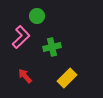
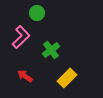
green circle: moved 3 px up
green cross: moved 1 px left, 3 px down; rotated 24 degrees counterclockwise
red arrow: rotated 14 degrees counterclockwise
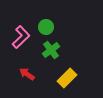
green circle: moved 9 px right, 14 px down
red arrow: moved 2 px right, 2 px up
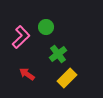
green cross: moved 7 px right, 4 px down
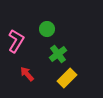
green circle: moved 1 px right, 2 px down
pink L-shape: moved 5 px left, 4 px down; rotated 15 degrees counterclockwise
red arrow: rotated 14 degrees clockwise
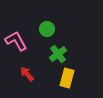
pink L-shape: rotated 60 degrees counterclockwise
yellow rectangle: rotated 30 degrees counterclockwise
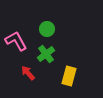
green cross: moved 12 px left
red arrow: moved 1 px right, 1 px up
yellow rectangle: moved 2 px right, 2 px up
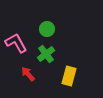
pink L-shape: moved 2 px down
red arrow: moved 1 px down
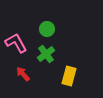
red arrow: moved 5 px left
